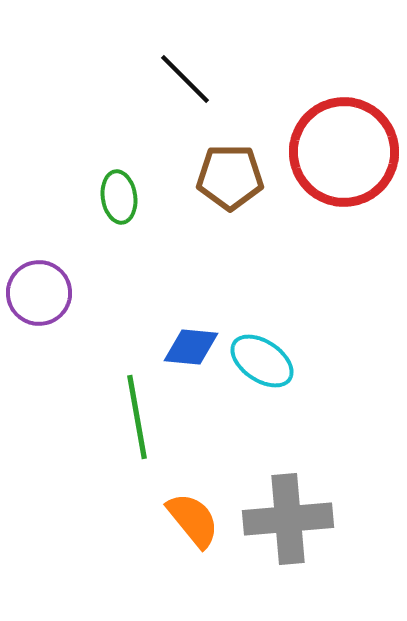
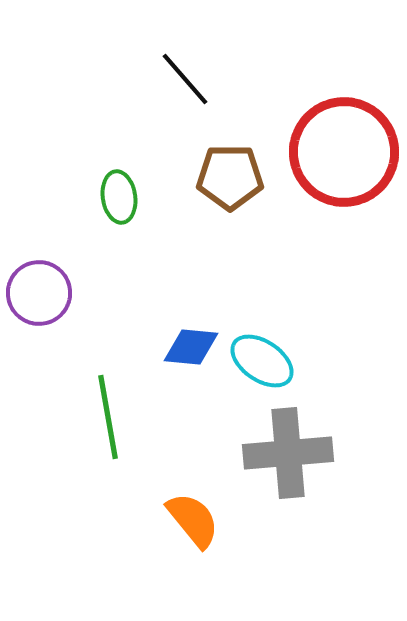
black line: rotated 4 degrees clockwise
green line: moved 29 px left
gray cross: moved 66 px up
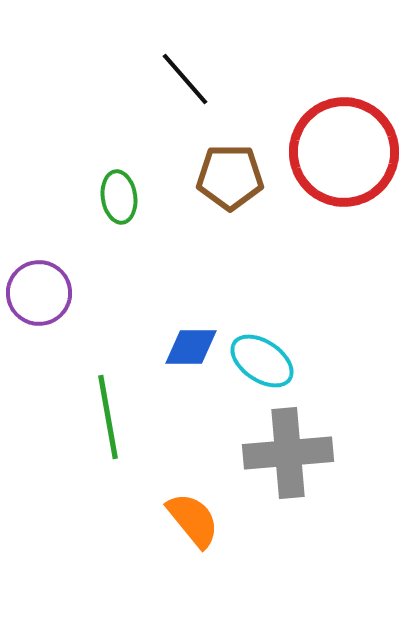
blue diamond: rotated 6 degrees counterclockwise
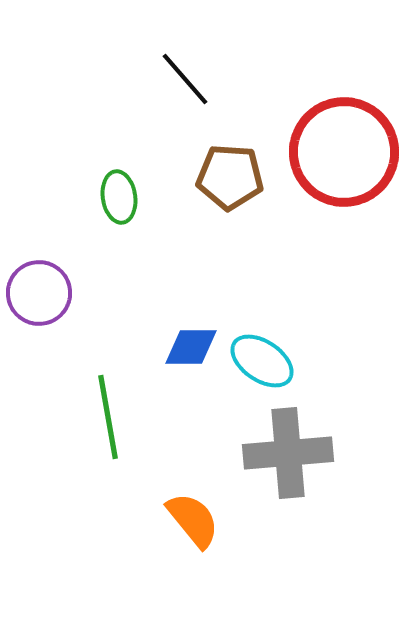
brown pentagon: rotated 4 degrees clockwise
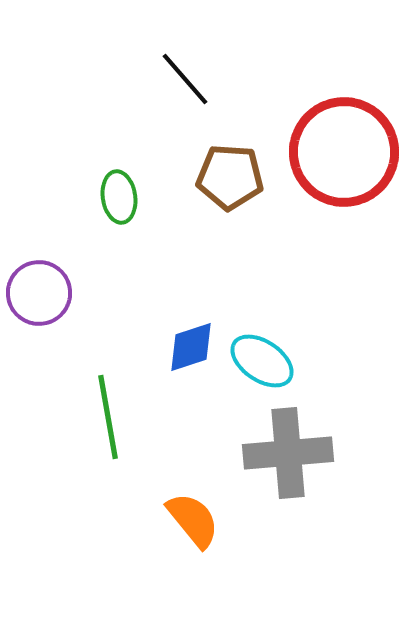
blue diamond: rotated 18 degrees counterclockwise
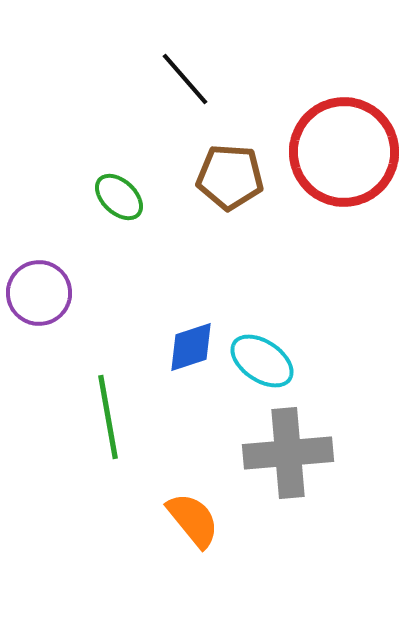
green ellipse: rotated 39 degrees counterclockwise
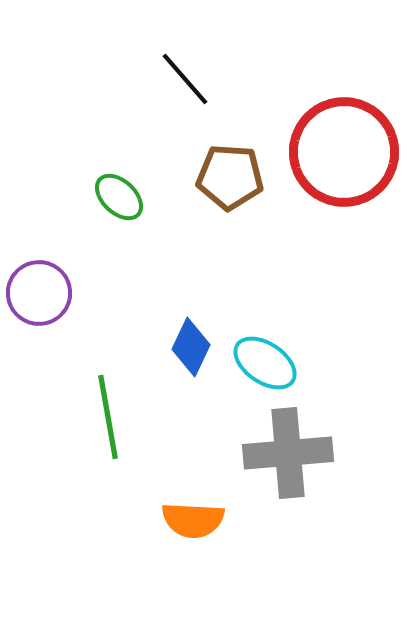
blue diamond: rotated 46 degrees counterclockwise
cyan ellipse: moved 3 px right, 2 px down
orange semicircle: rotated 132 degrees clockwise
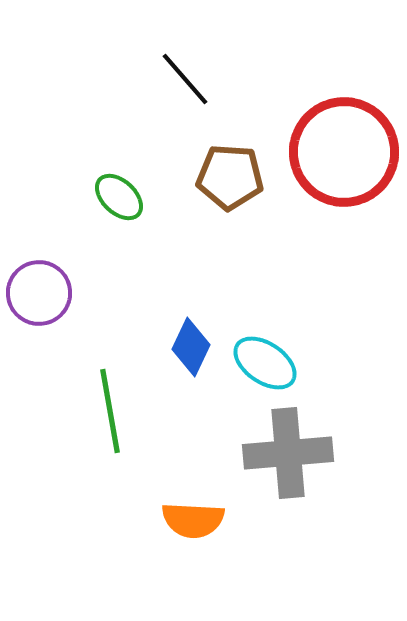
green line: moved 2 px right, 6 px up
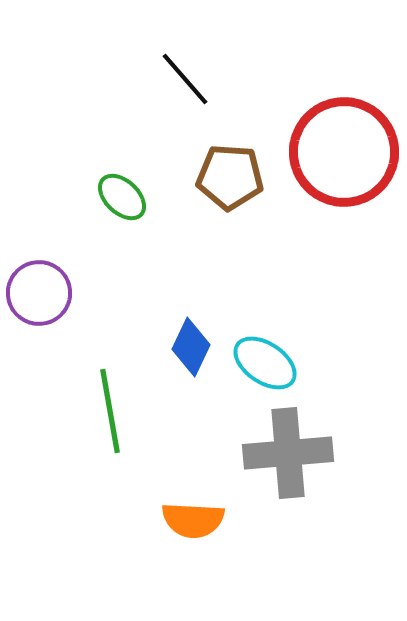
green ellipse: moved 3 px right
